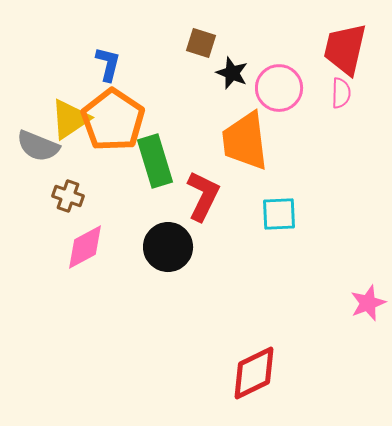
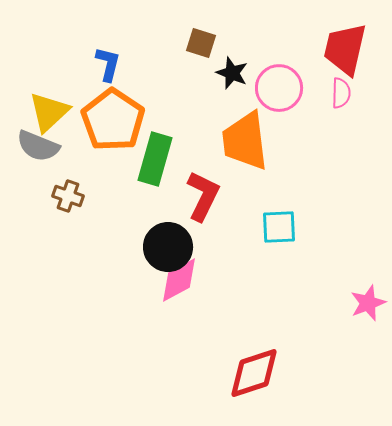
yellow triangle: moved 21 px left, 7 px up; rotated 9 degrees counterclockwise
green rectangle: moved 2 px up; rotated 33 degrees clockwise
cyan square: moved 13 px down
pink diamond: moved 94 px right, 33 px down
red diamond: rotated 8 degrees clockwise
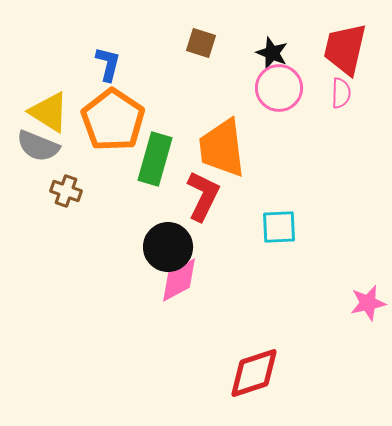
black star: moved 40 px right, 20 px up
yellow triangle: rotated 45 degrees counterclockwise
orange trapezoid: moved 23 px left, 7 px down
brown cross: moved 2 px left, 5 px up
pink star: rotated 9 degrees clockwise
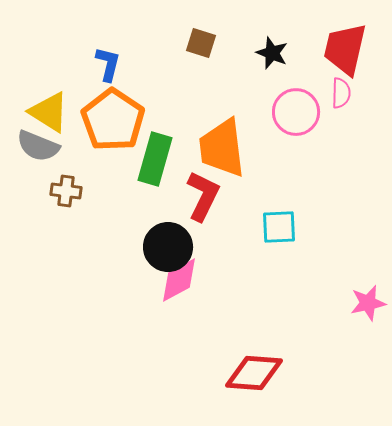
pink circle: moved 17 px right, 24 px down
brown cross: rotated 12 degrees counterclockwise
red diamond: rotated 22 degrees clockwise
